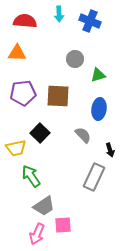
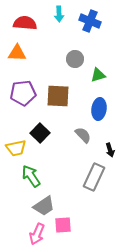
red semicircle: moved 2 px down
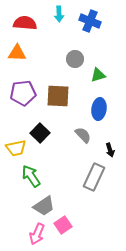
pink square: rotated 30 degrees counterclockwise
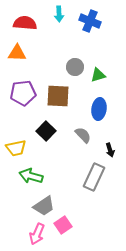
gray circle: moved 8 px down
black square: moved 6 px right, 2 px up
green arrow: rotated 40 degrees counterclockwise
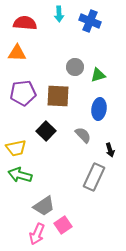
green arrow: moved 11 px left, 1 px up
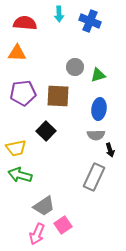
gray semicircle: moved 13 px right; rotated 132 degrees clockwise
